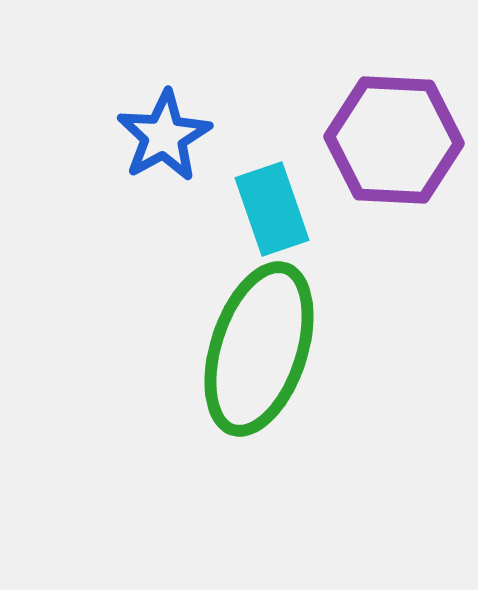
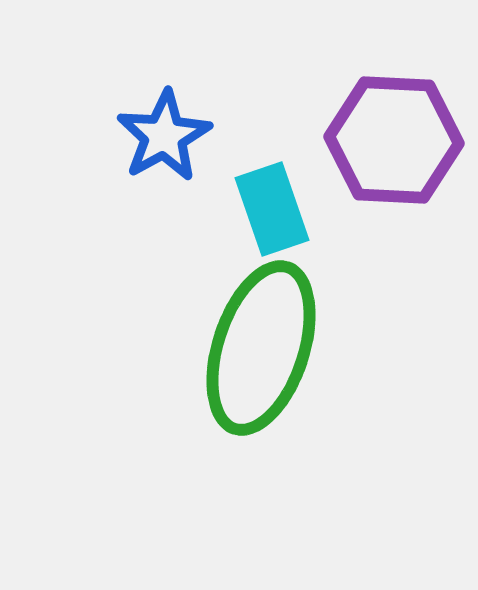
green ellipse: moved 2 px right, 1 px up
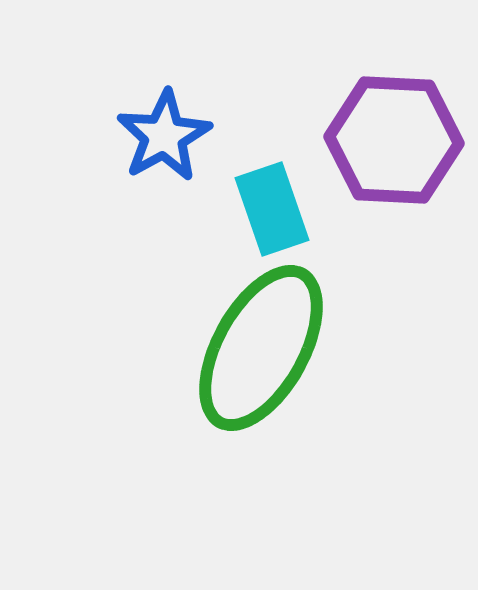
green ellipse: rotated 11 degrees clockwise
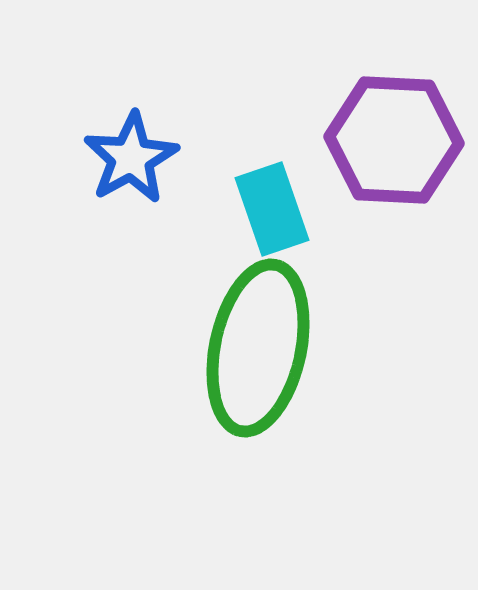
blue star: moved 33 px left, 22 px down
green ellipse: moved 3 px left; rotated 17 degrees counterclockwise
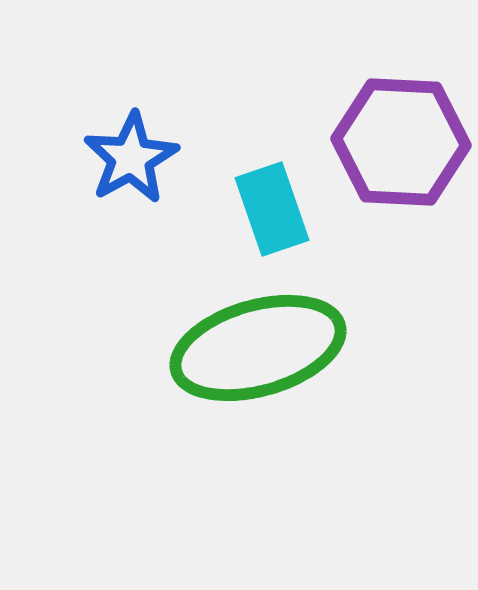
purple hexagon: moved 7 px right, 2 px down
green ellipse: rotated 62 degrees clockwise
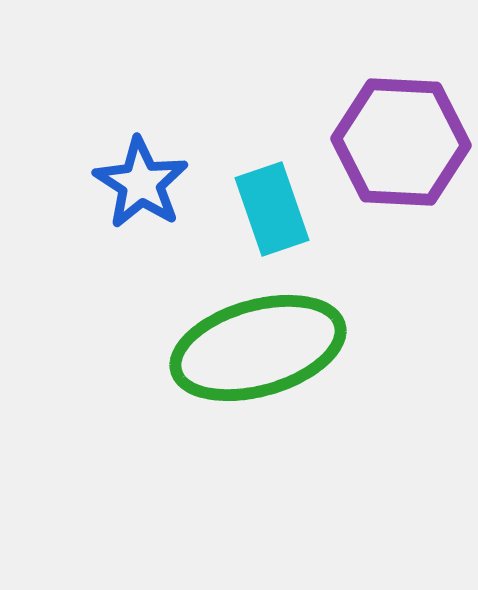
blue star: moved 10 px right, 25 px down; rotated 10 degrees counterclockwise
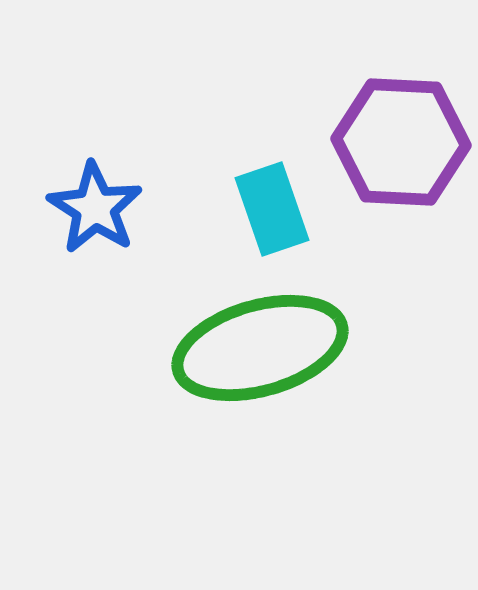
blue star: moved 46 px left, 25 px down
green ellipse: moved 2 px right
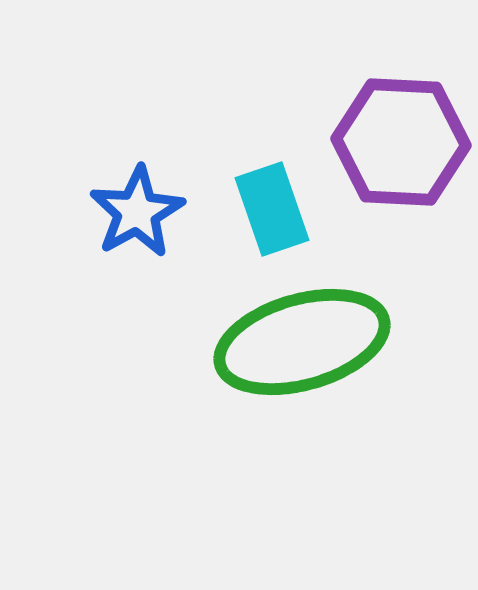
blue star: moved 42 px right, 4 px down; rotated 10 degrees clockwise
green ellipse: moved 42 px right, 6 px up
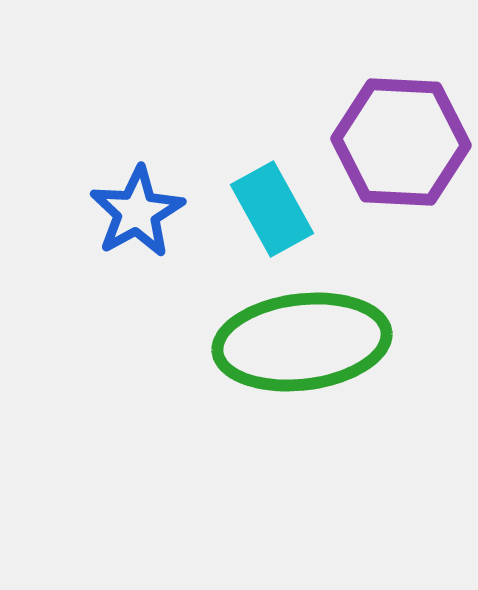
cyan rectangle: rotated 10 degrees counterclockwise
green ellipse: rotated 9 degrees clockwise
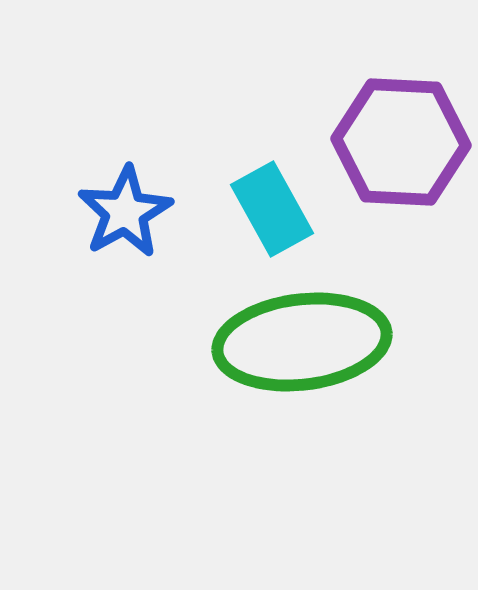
blue star: moved 12 px left
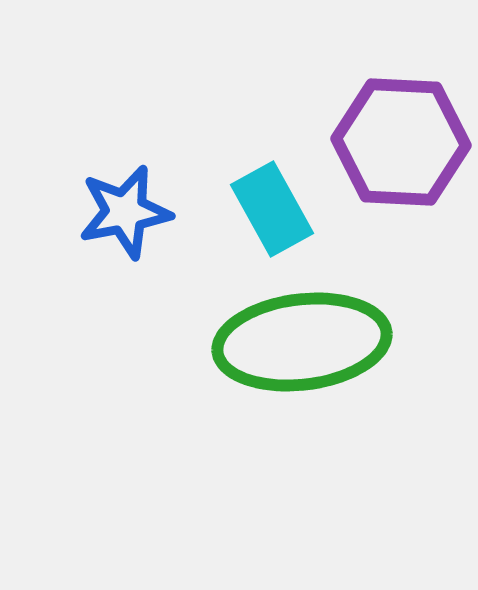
blue star: rotated 18 degrees clockwise
